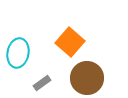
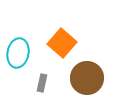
orange square: moved 8 px left, 1 px down
gray rectangle: rotated 42 degrees counterclockwise
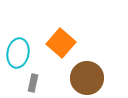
orange square: moved 1 px left
gray rectangle: moved 9 px left
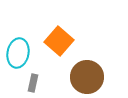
orange square: moved 2 px left, 2 px up
brown circle: moved 1 px up
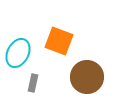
orange square: rotated 20 degrees counterclockwise
cyan ellipse: rotated 16 degrees clockwise
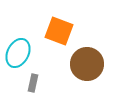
orange square: moved 10 px up
brown circle: moved 13 px up
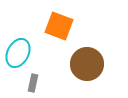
orange square: moved 5 px up
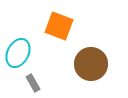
brown circle: moved 4 px right
gray rectangle: rotated 42 degrees counterclockwise
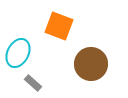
gray rectangle: rotated 18 degrees counterclockwise
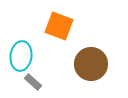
cyan ellipse: moved 3 px right, 3 px down; rotated 20 degrees counterclockwise
gray rectangle: moved 1 px up
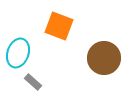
cyan ellipse: moved 3 px left, 3 px up; rotated 12 degrees clockwise
brown circle: moved 13 px right, 6 px up
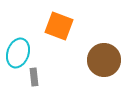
brown circle: moved 2 px down
gray rectangle: moved 1 px right, 5 px up; rotated 42 degrees clockwise
